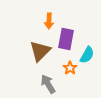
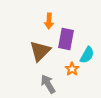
orange star: moved 2 px right, 1 px down
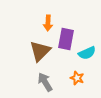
orange arrow: moved 1 px left, 2 px down
cyan semicircle: moved 2 px up; rotated 36 degrees clockwise
orange star: moved 5 px right, 9 px down; rotated 16 degrees counterclockwise
gray arrow: moved 3 px left, 2 px up
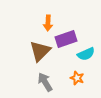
purple rectangle: rotated 60 degrees clockwise
cyan semicircle: moved 1 px left, 1 px down
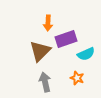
gray arrow: rotated 18 degrees clockwise
